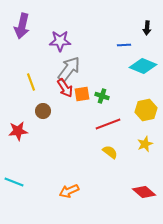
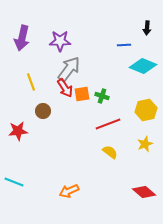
purple arrow: moved 12 px down
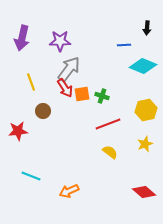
cyan line: moved 17 px right, 6 px up
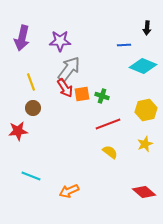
brown circle: moved 10 px left, 3 px up
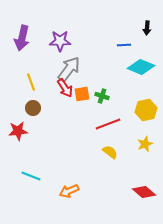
cyan diamond: moved 2 px left, 1 px down
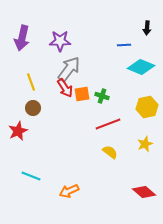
yellow hexagon: moved 1 px right, 3 px up
red star: rotated 18 degrees counterclockwise
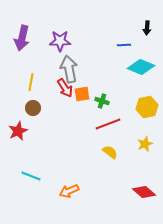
gray arrow: rotated 48 degrees counterclockwise
yellow line: rotated 30 degrees clockwise
green cross: moved 5 px down
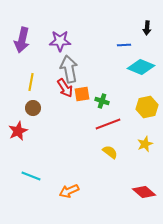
purple arrow: moved 2 px down
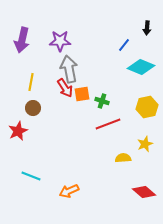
blue line: rotated 48 degrees counterclockwise
yellow semicircle: moved 13 px right, 6 px down; rotated 42 degrees counterclockwise
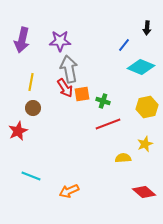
green cross: moved 1 px right
